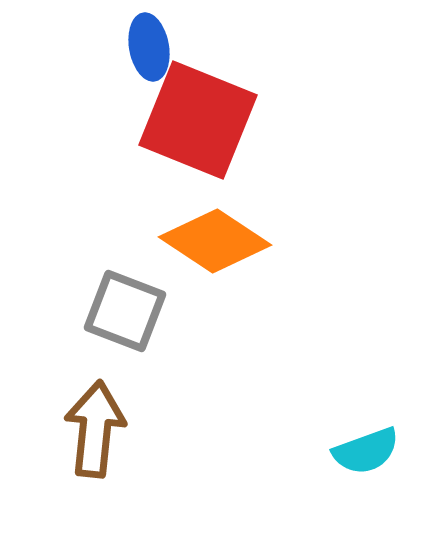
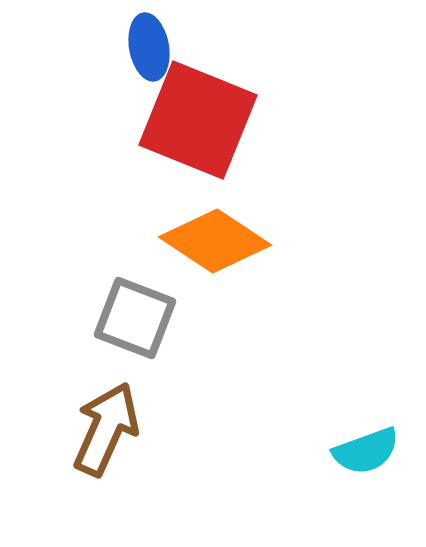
gray square: moved 10 px right, 7 px down
brown arrow: moved 11 px right; rotated 18 degrees clockwise
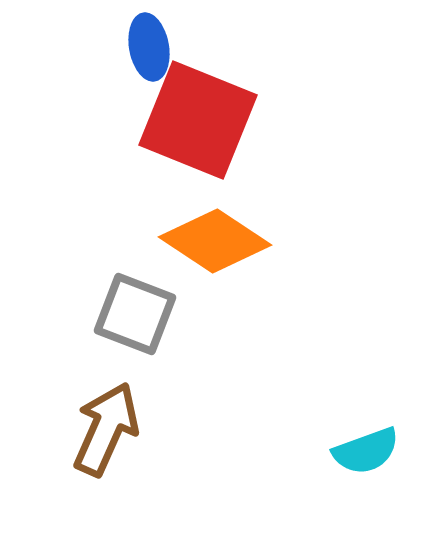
gray square: moved 4 px up
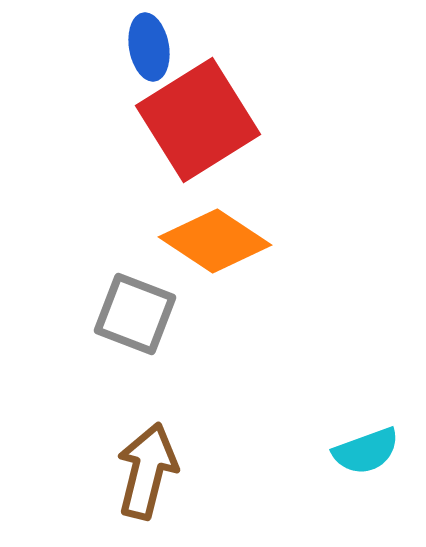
red square: rotated 36 degrees clockwise
brown arrow: moved 41 px right, 42 px down; rotated 10 degrees counterclockwise
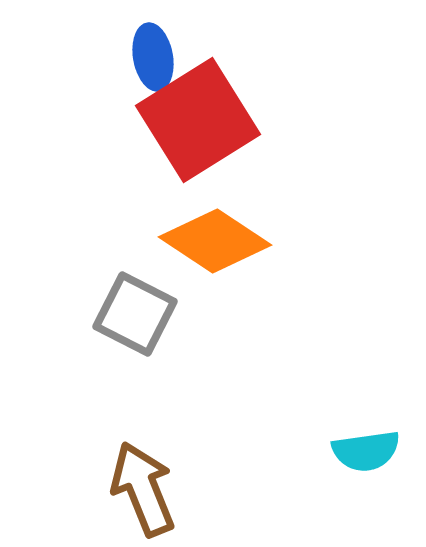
blue ellipse: moved 4 px right, 10 px down
gray square: rotated 6 degrees clockwise
cyan semicircle: rotated 12 degrees clockwise
brown arrow: moved 4 px left, 18 px down; rotated 36 degrees counterclockwise
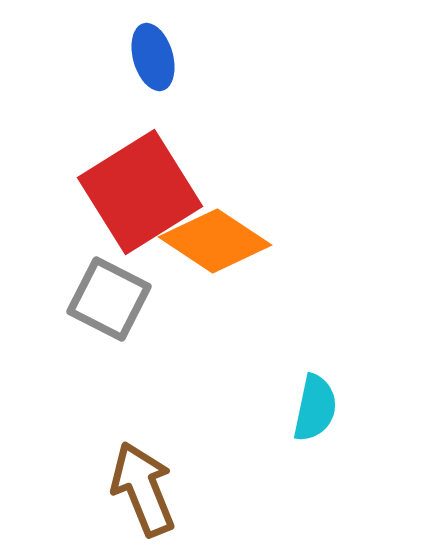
blue ellipse: rotated 6 degrees counterclockwise
red square: moved 58 px left, 72 px down
gray square: moved 26 px left, 15 px up
cyan semicircle: moved 51 px left, 43 px up; rotated 70 degrees counterclockwise
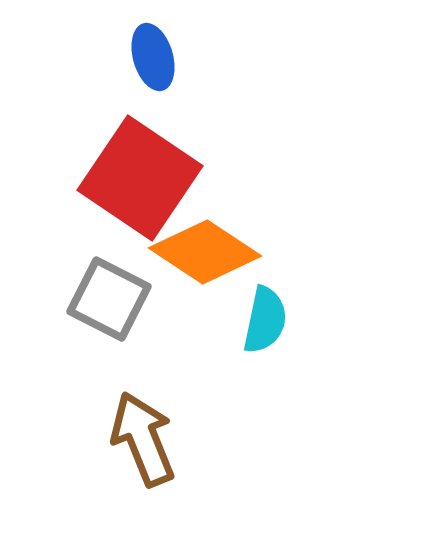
red square: moved 14 px up; rotated 24 degrees counterclockwise
orange diamond: moved 10 px left, 11 px down
cyan semicircle: moved 50 px left, 88 px up
brown arrow: moved 50 px up
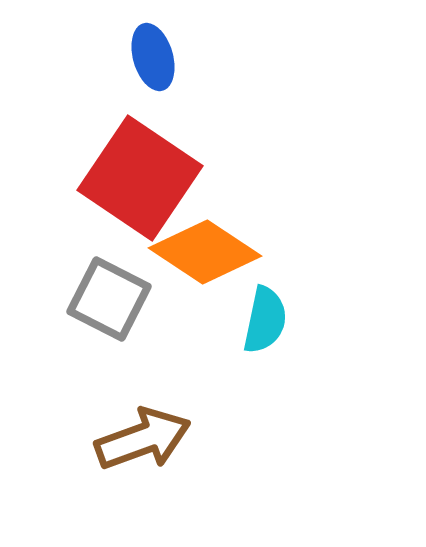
brown arrow: rotated 92 degrees clockwise
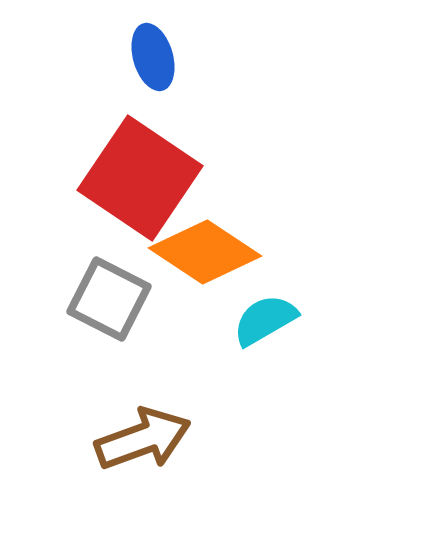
cyan semicircle: rotated 132 degrees counterclockwise
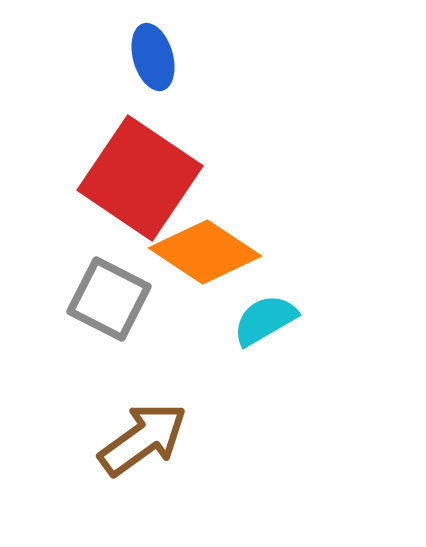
brown arrow: rotated 16 degrees counterclockwise
